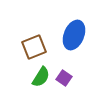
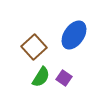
blue ellipse: rotated 12 degrees clockwise
brown square: rotated 20 degrees counterclockwise
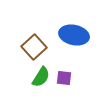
blue ellipse: rotated 68 degrees clockwise
purple square: rotated 28 degrees counterclockwise
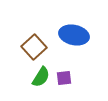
purple square: rotated 14 degrees counterclockwise
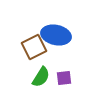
blue ellipse: moved 18 px left
brown square: rotated 15 degrees clockwise
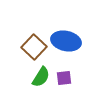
blue ellipse: moved 10 px right, 6 px down
brown square: rotated 20 degrees counterclockwise
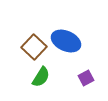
blue ellipse: rotated 12 degrees clockwise
purple square: moved 22 px right; rotated 21 degrees counterclockwise
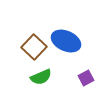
green semicircle: rotated 35 degrees clockwise
